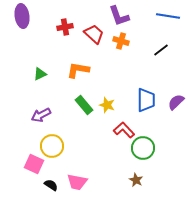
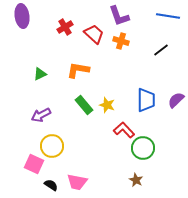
red cross: rotated 21 degrees counterclockwise
purple semicircle: moved 2 px up
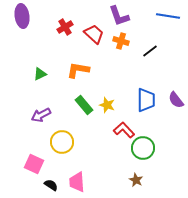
black line: moved 11 px left, 1 px down
purple semicircle: rotated 84 degrees counterclockwise
yellow circle: moved 10 px right, 4 px up
pink trapezoid: rotated 75 degrees clockwise
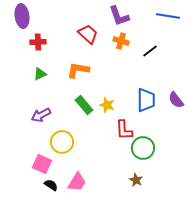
red cross: moved 27 px left, 15 px down; rotated 28 degrees clockwise
red trapezoid: moved 6 px left
red L-shape: rotated 140 degrees counterclockwise
pink square: moved 8 px right
pink trapezoid: rotated 145 degrees counterclockwise
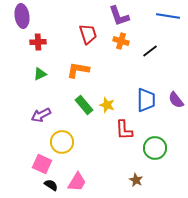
red trapezoid: rotated 30 degrees clockwise
green circle: moved 12 px right
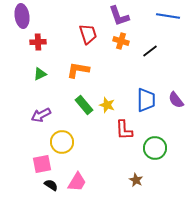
pink square: rotated 36 degrees counterclockwise
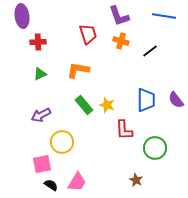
blue line: moved 4 px left
